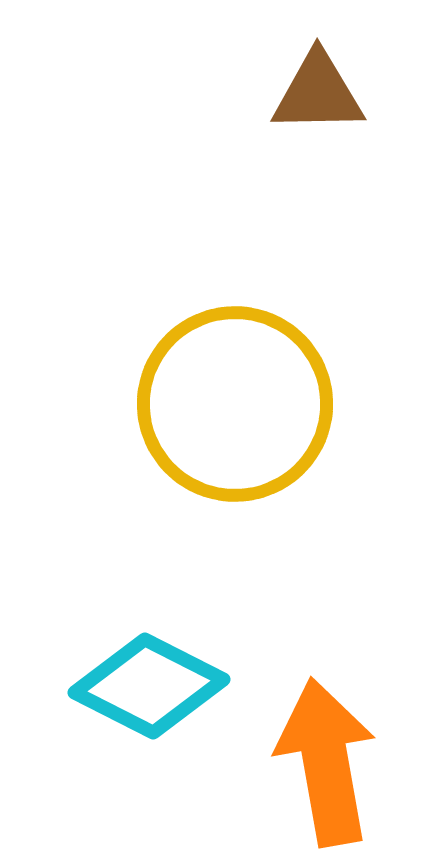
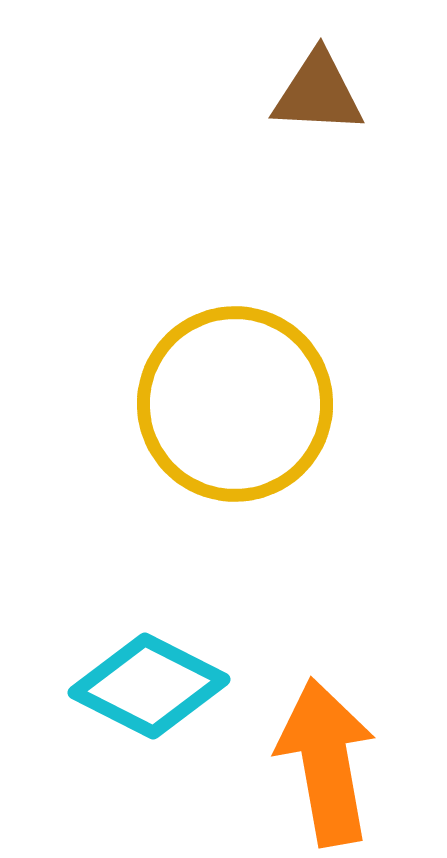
brown triangle: rotated 4 degrees clockwise
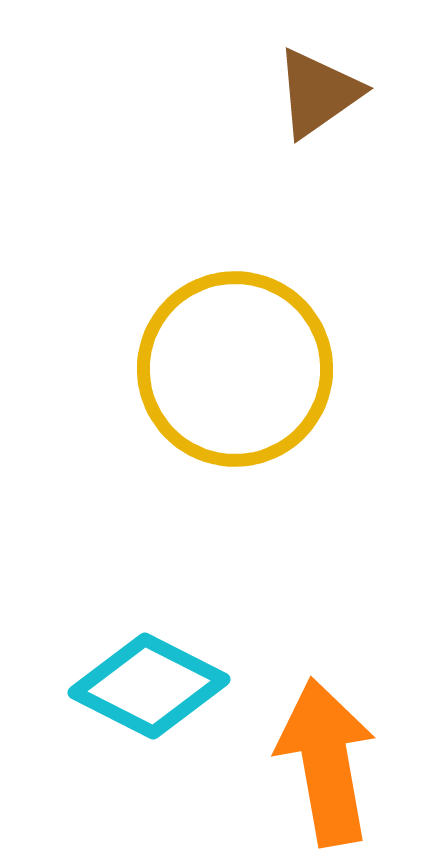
brown triangle: rotated 38 degrees counterclockwise
yellow circle: moved 35 px up
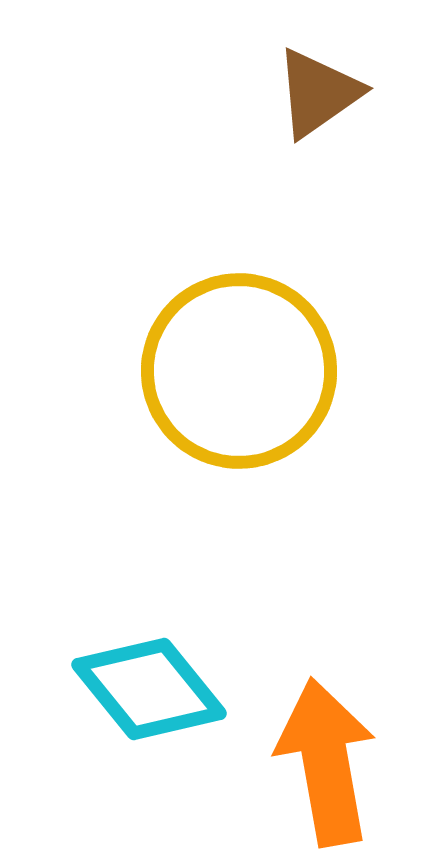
yellow circle: moved 4 px right, 2 px down
cyan diamond: moved 3 px down; rotated 24 degrees clockwise
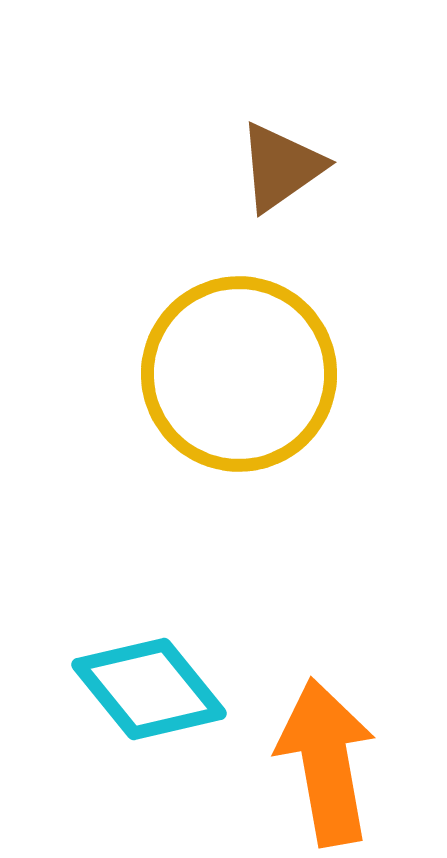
brown triangle: moved 37 px left, 74 px down
yellow circle: moved 3 px down
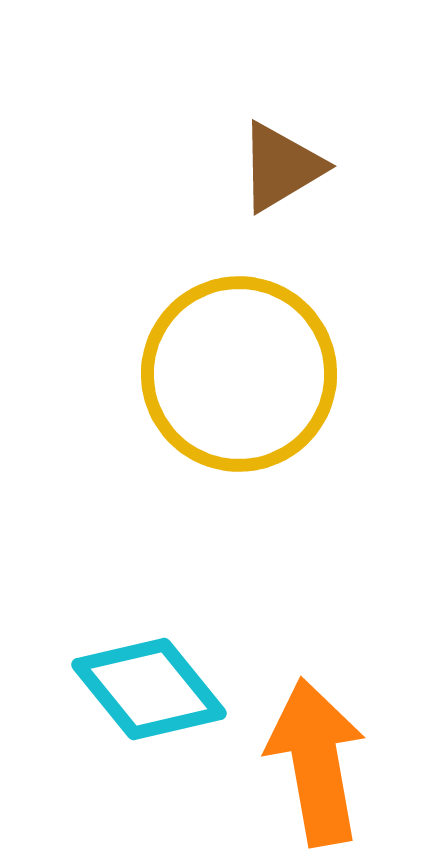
brown triangle: rotated 4 degrees clockwise
orange arrow: moved 10 px left
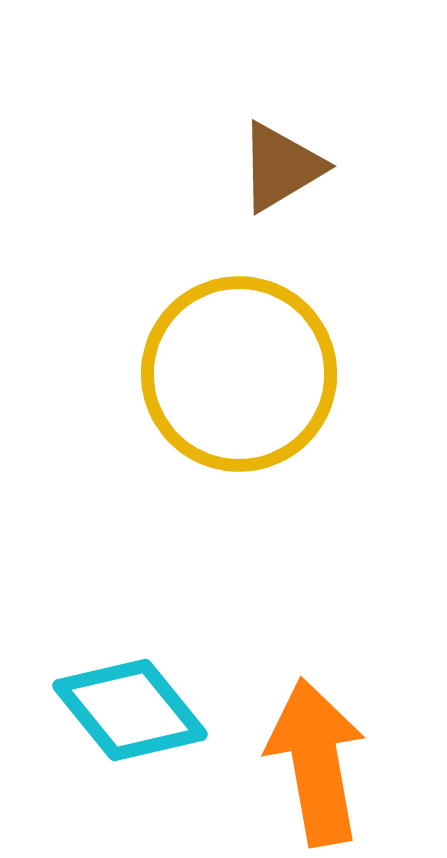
cyan diamond: moved 19 px left, 21 px down
